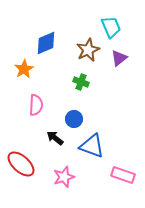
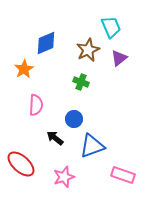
blue triangle: rotated 40 degrees counterclockwise
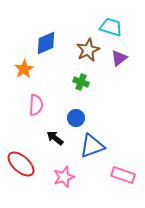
cyan trapezoid: rotated 50 degrees counterclockwise
blue circle: moved 2 px right, 1 px up
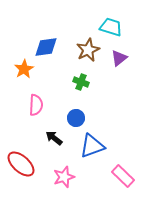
blue diamond: moved 4 px down; rotated 15 degrees clockwise
black arrow: moved 1 px left
pink rectangle: moved 1 px down; rotated 25 degrees clockwise
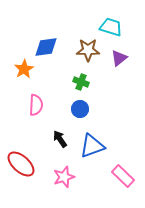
brown star: rotated 25 degrees clockwise
blue circle: moved 4 px right, 9 px up
black arrow: moved 6 px right, 1 px down; rotated 18 degrees clockwise
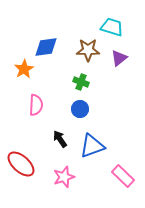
cyan trapezoid: moved 1 px right
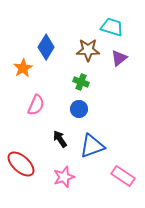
blue diamond: rotated 50 degrees counterclockwise
orange star: moved 1 px left, 1 px up
pink semicircle: rotated 20 degrees clockwise
blue circle: moved 1 px left
pink rectangle: rotated 10 degrees counterclockwise
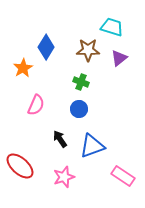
red ellipse: moved 1 px left, 2 px down
